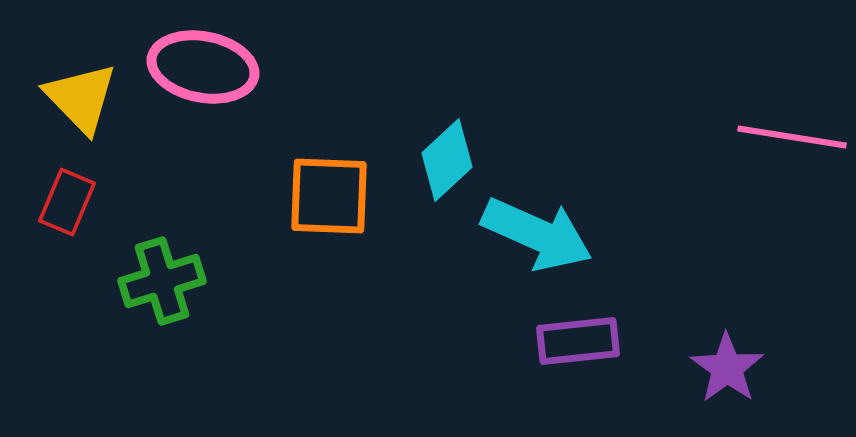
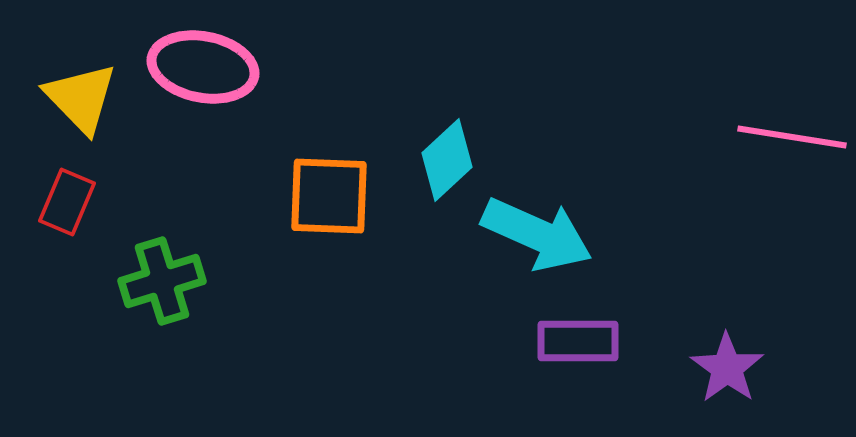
purple rectangle: rotated 6 degrees clockwise
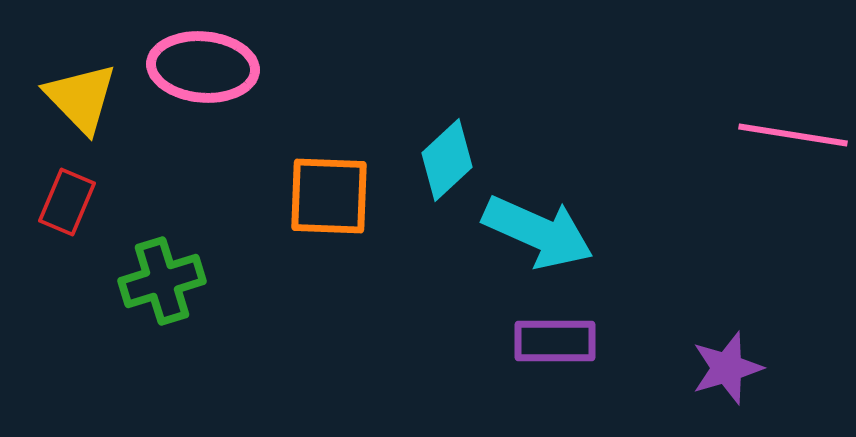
pink ellipse: rotated 6 degrees counterclockwise
pink line: moved 1 px right, 2 px up
cyan arrow: moved 1 px right, 2 px up
purple rectangle: moved 23 px left
purple star: rotated 20 degrees clockwise
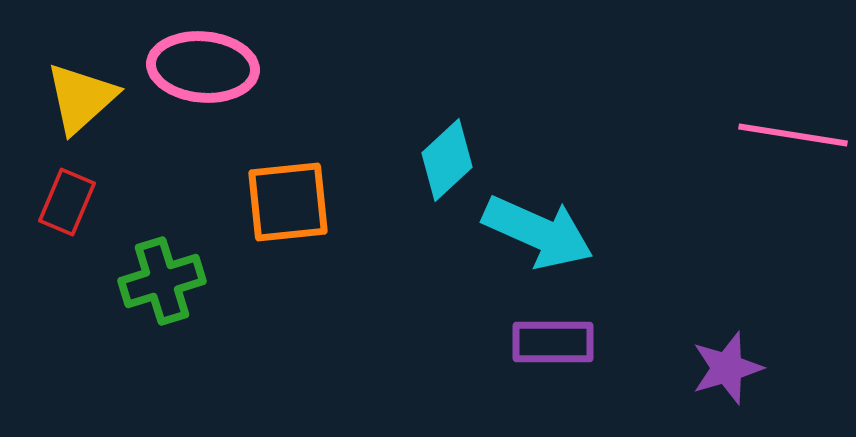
yellow triangle: rotated 32 degrees clockwise
orange square: moved 41 px left, 6 px down; rotated 8 degrees counterclockwise
purple rectangle: moved 2 px left, 1 px down
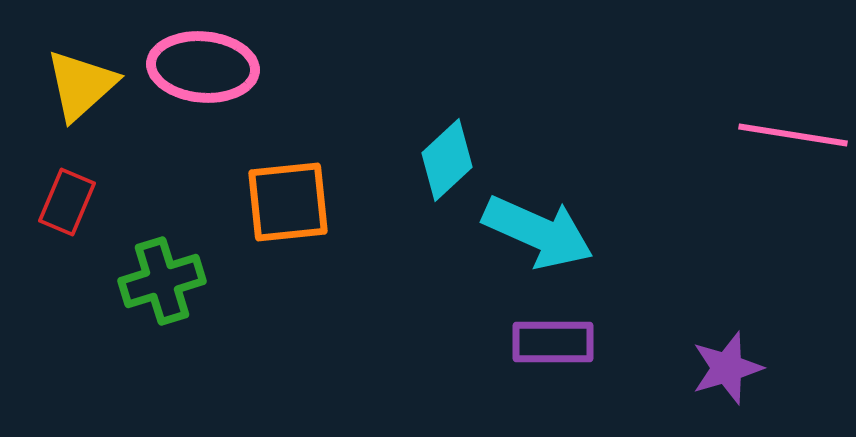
yellow triangle: moved 13 px up
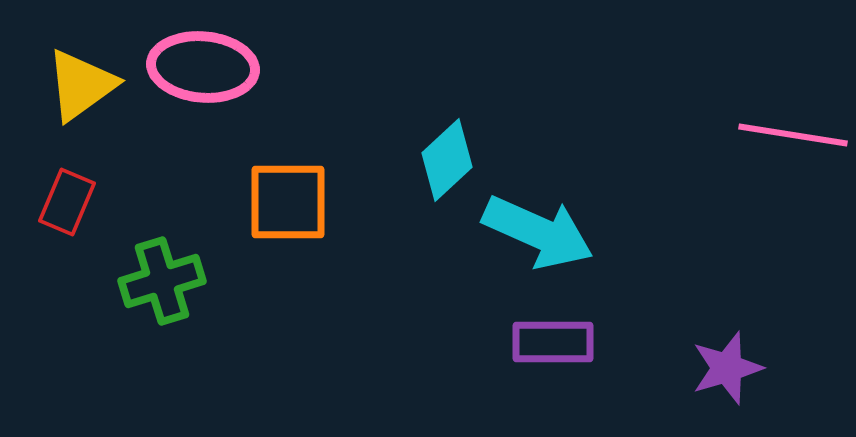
yellow triangle: rotated 6 degrees clockwise
orange square: rotated 6 degrees clockwise
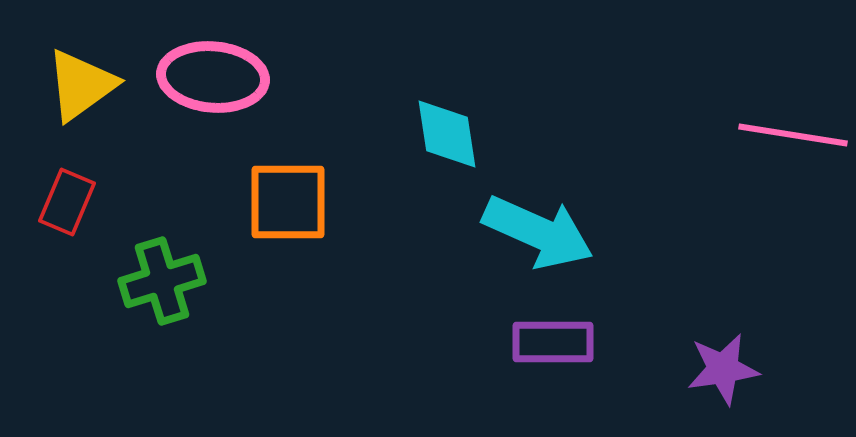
pink ellipse: moved 10 px right, 10 px down
cyan diamond: moved 26 px up; rotated 56 degrees counterclockwise
purple star: moved 4 px left, 1 px down; rotated 8 degrees clockwise
